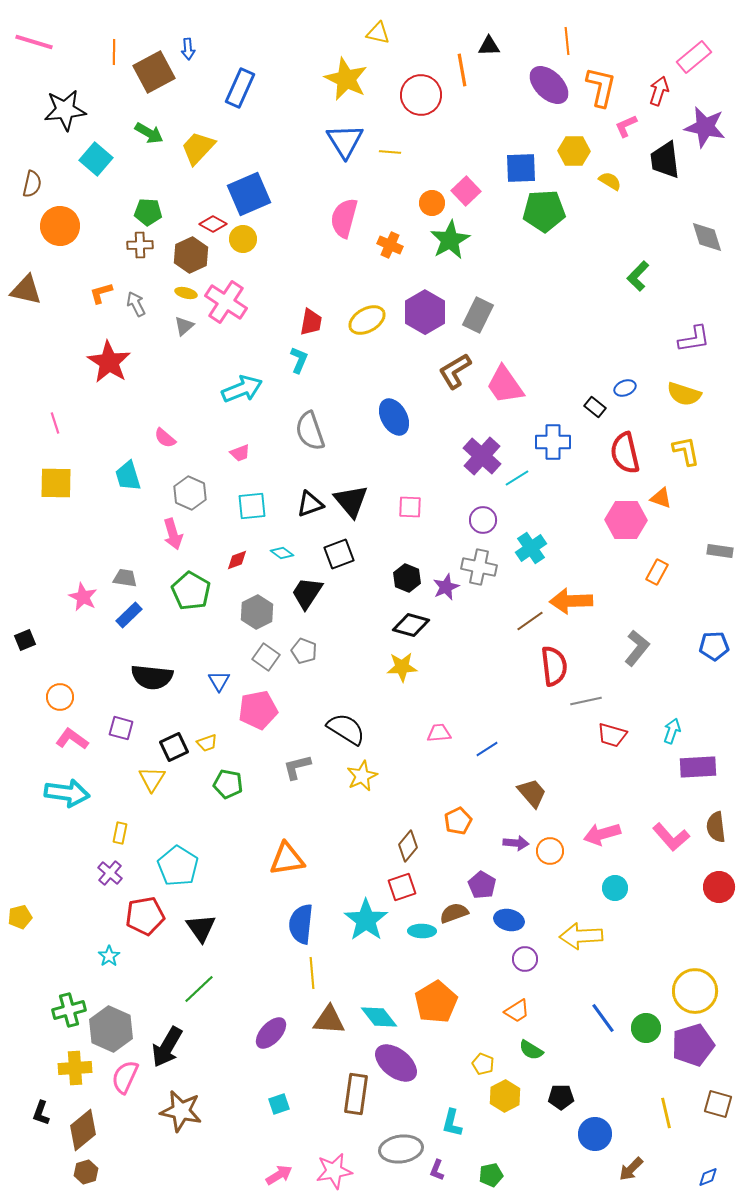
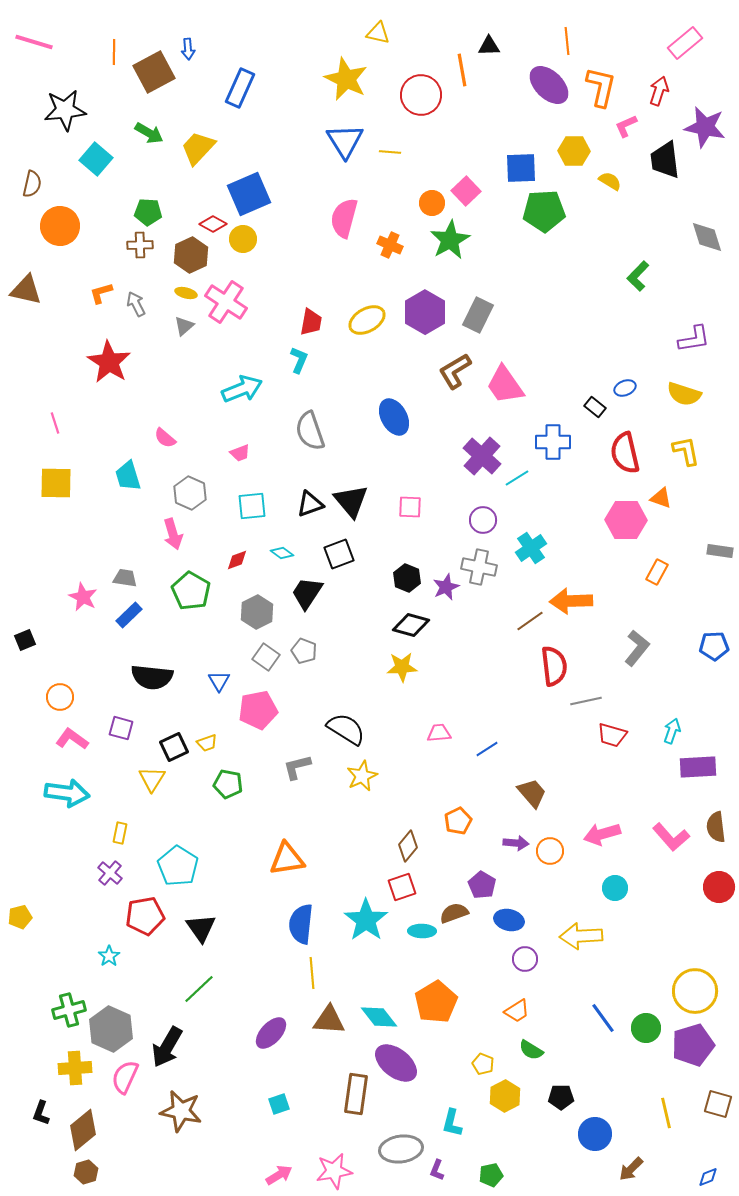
pink rectangle at (694, 57): moved 9 px left, 14 px up
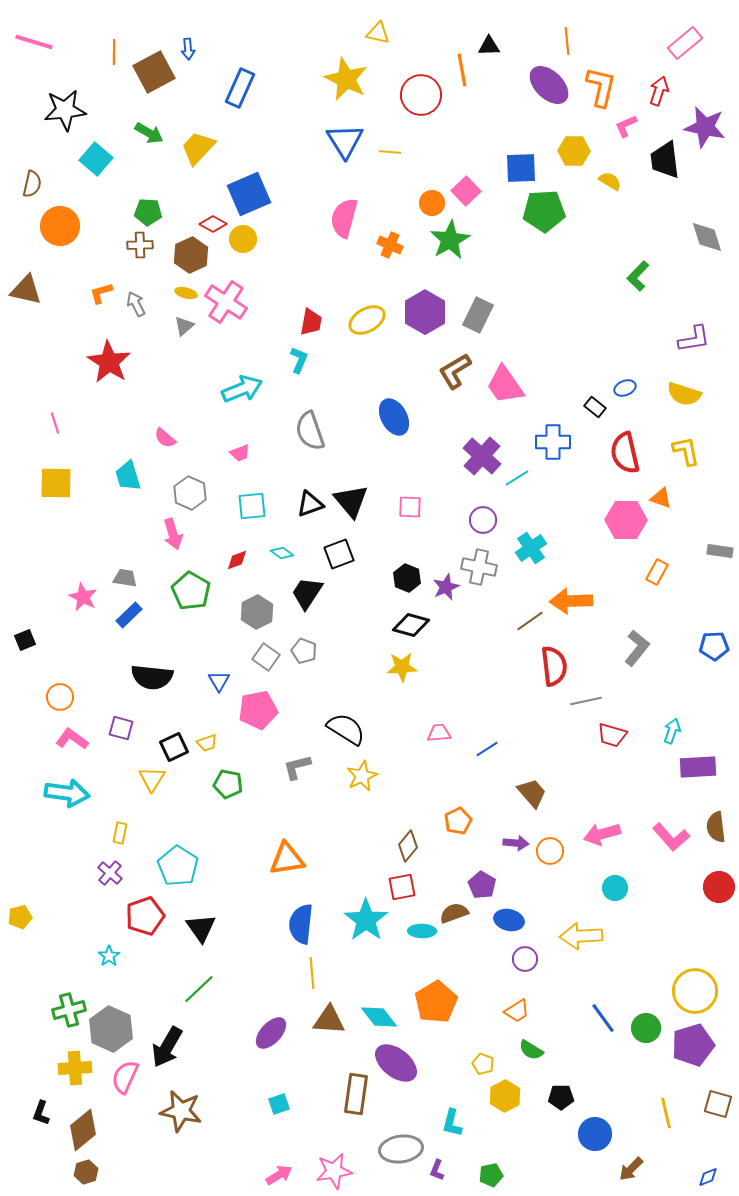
red square at (402, 887): rotated 8 degrees clockwise
red pentagon at (145, 916): rotated 9 degrees counterclockwise
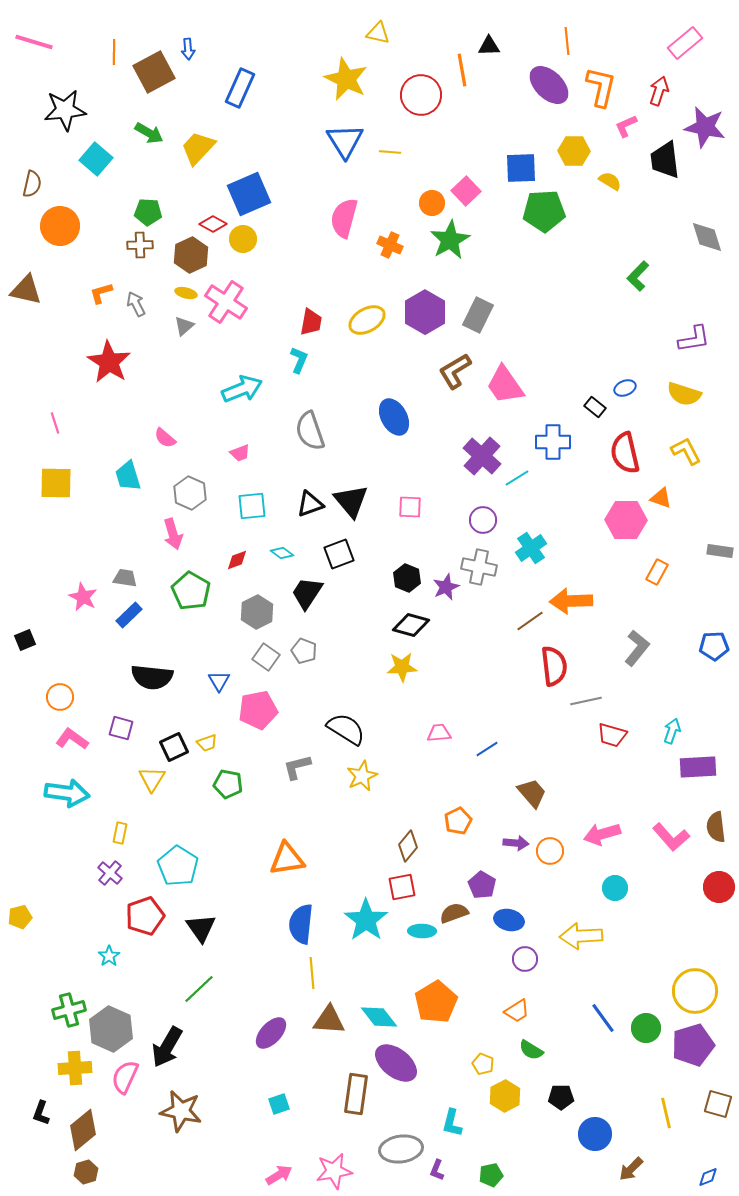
yellow L-shape at (686, 451): rotated 16 degrees counterclockwise
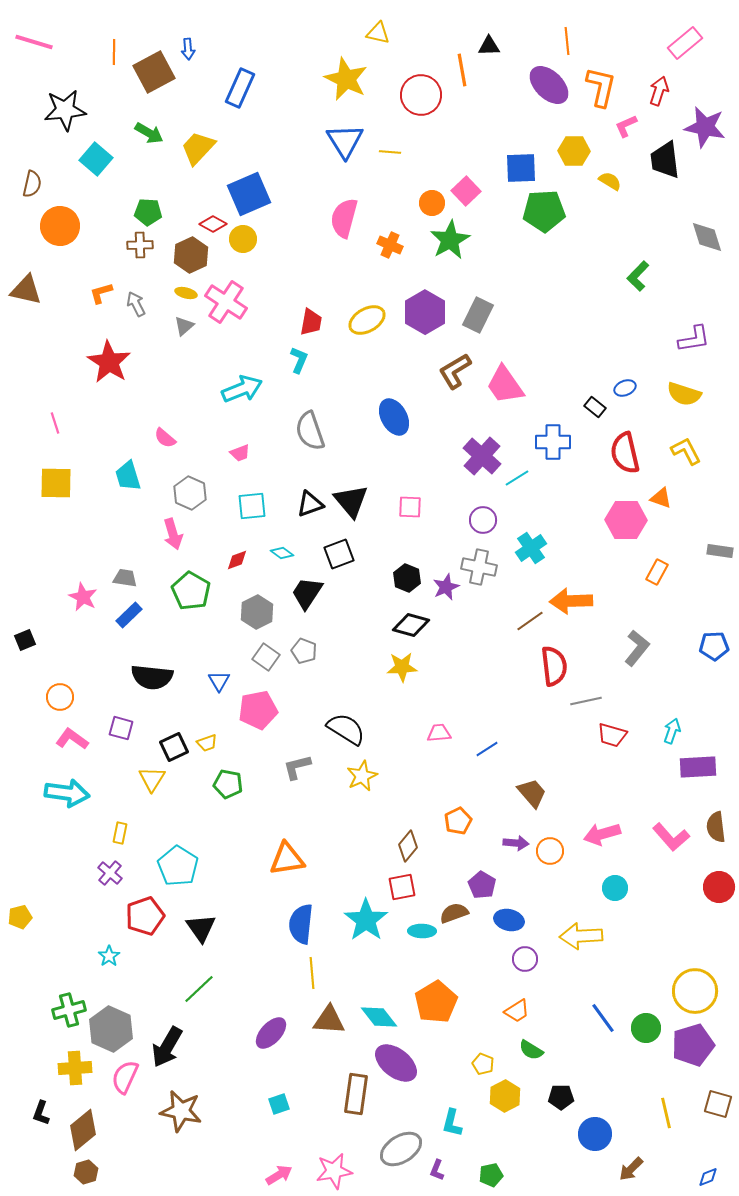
gray ellipse at (401, 1149): rotated 24 degrees counterclockwise
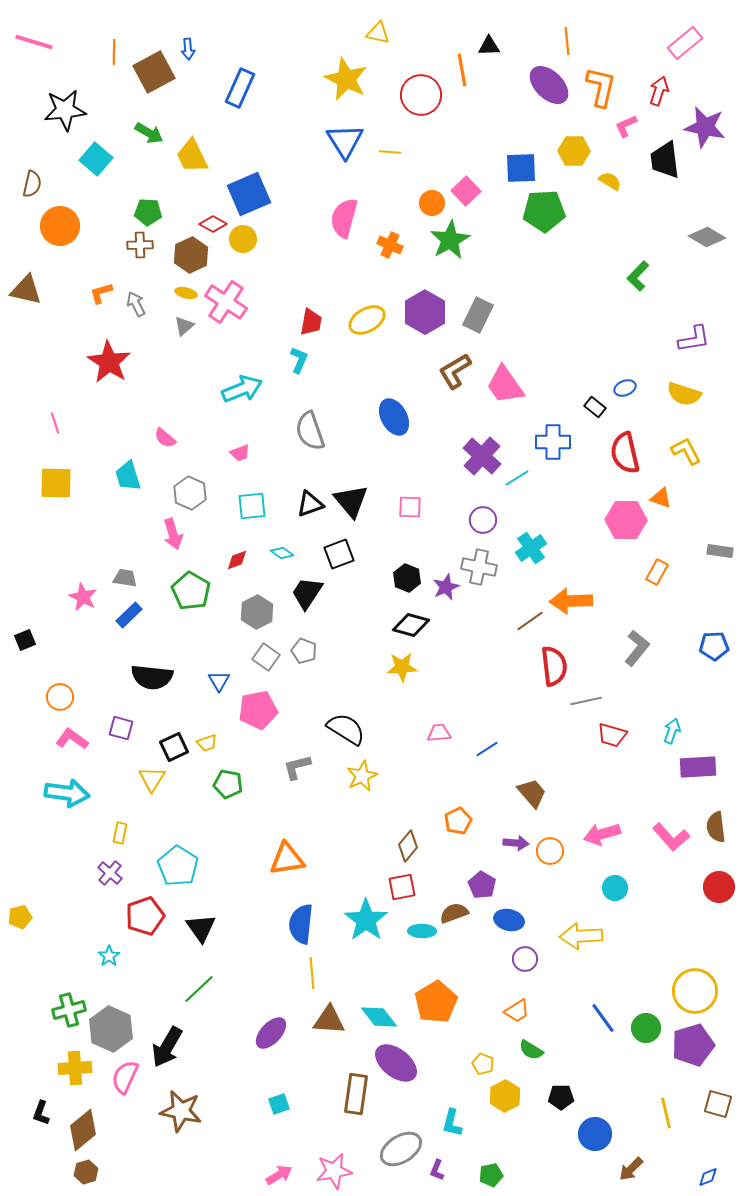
yellow trapezoid at (198, 148): moved 6 px left, 8 px down; rotated 69 degrees counterclockwise
gray diamond at (707, 237): rotated 42 degrees counterclockwise
